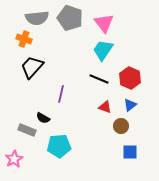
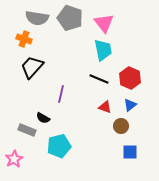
gray semicircle: rotated 15 degrees clockwise
cyan trapezoid: rotated 135 degrees clockwise
cyan pentagon: rotated 10 degrees counterclockwise
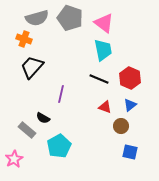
gray semicircle: rotated 25 degrees counterclockwise
pink triangle: rotated 15 degrees counterclockwise
gray rectangle: rotated 18 degrees clockwise
cyan pentagon: rotated 15 degrees counterclockwise
blue square: rotated 14 degrees clockwise
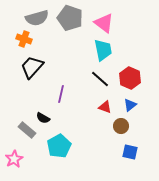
black line: moved 1 px right; rotated 18 degrees clockwise
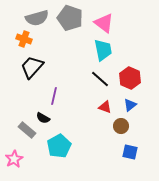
purple line: moved 7 px left, 2 px down
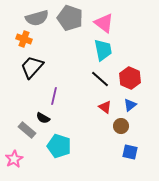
red triangle: rotated 16 degrees clockwise
cyan pentagon: rotated 25 degrees counterclockwise
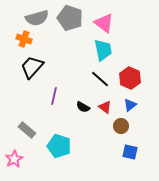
black semicircle: moved 40 px right, 11 px up
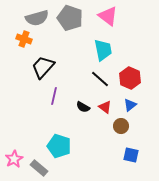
pink triangle: moved 4 px right, 7 px up
black trapezoid: moved 11 px right
gray rectangle: moved 12 px right, 38 px down
blue square: moved 1 px right, 3 px down
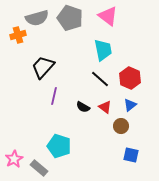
orange cross: moved 6 px left, 4 px up; rotated 35 degrees counterclockwise
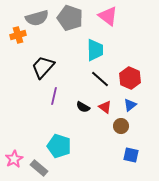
cyan trapezoid: moved 8 px left; rotated 10 degrees clockwise
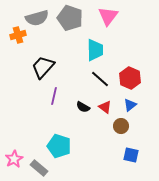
pink triangle: rotated 30 degrees clockwise
